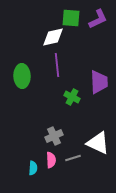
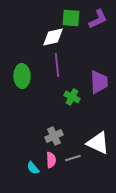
cyan semicircle: rotated 136 degrees clockwise
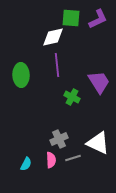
green ellipse: moved 1 px left, 1 px up
purple trapezoid: rotated 30 degrees counterclockwise
gray cross: moved 5 px right, 3 px down
cyan semicircle: moved 7 px left, 4 px up; rotated 112 degrees counterclockwise
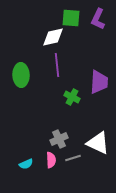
purple L-shape: rotated 140 degrees clockwise
purple trapezoid: rotated 35 degrees clockwise
cyan semicircle: rotated 40 degrees clockwise
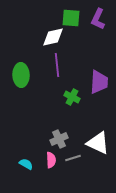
cyan semicircle: rotated 128 degrees counterclockwise
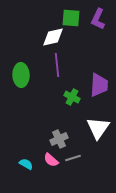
purple trapezoid: moved 3 px down
white triangle: moved 15 px up; rotated 40 degrees clockwise
pink semicircle: rotated 133 degrees clockwise
